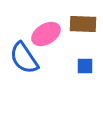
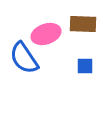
pink ellipse: rotated 12 degrees clockwise
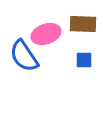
blue semicircle: moved 2 px up
blue square: moved 1 px left, 6 px up
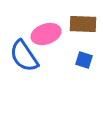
blue square: rotated 18 degrees clockwise
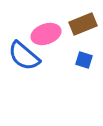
brown rectangle: rotated 24 degrees counterclockwise
blue semicircle: rotated 16 degrees counterclockwise
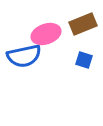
blue semicircle: rotated 52 degrees counterclockwise
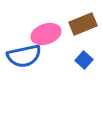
blue square: rotated 24 degrees clockwise
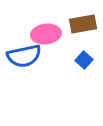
brown rectangle: rotated 12 degrees clockwise
pink ellipse: rotated 12 degrees clockwise
